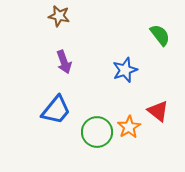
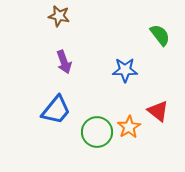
blue star: rotated 20 degrees clockwise
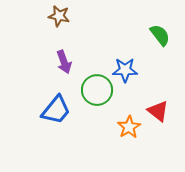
green circle: moved 42 px up
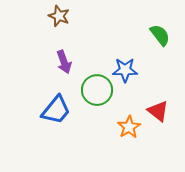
brown star: rotated 10 degrees clockwise
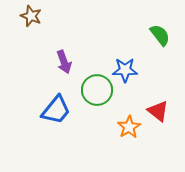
brown star: moved 28 px left
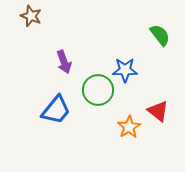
green circle: moved 1 px right
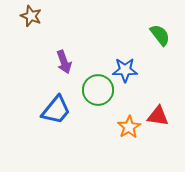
red triangle: moved 5 px down; rotated 30 degrees counterclockwise
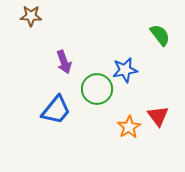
brown star: rotated 20 degrees counterclockwise
blue star: rotated 10 degrees counterclockwise
green circle: moved 1 px left, 1 px up
red triangle: rotated 45 degrees clockwise
